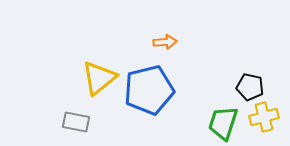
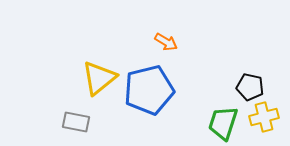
orange arrow: moved 1 px right; rotated 35 degrees clockwise
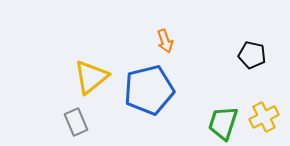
orange arrow: moved 1 px left, 1 px up; rotated 40 degrees clockwise
yellow triangle: moved 8 px left, 1 px up
black pentagon: moved 2 px right, 32 px up
yellow cross: rotated 12 degrees counterclockwise
gray rectangle: rotated 56 degrees clockwise
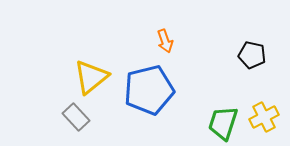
gray rectangle: moved 5 px up; rotated 20 degrees counterclockwise
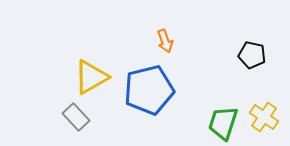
yellow triangle: rotated 9 degrees clockwise
yellow cross: rotated 28 degrees counterclockwise
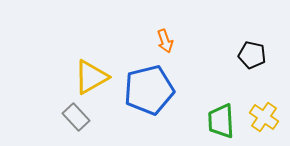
green trapezoid: moved 2 px left, 2 px up; rotated 21 degrees counterclockwise
